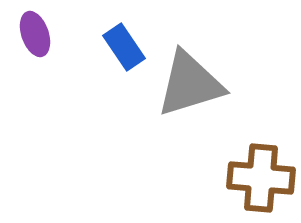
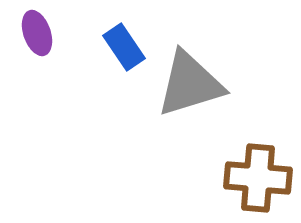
purple ellipse: moved 2 px right, 1 px up
brown cross: moved 3 px left
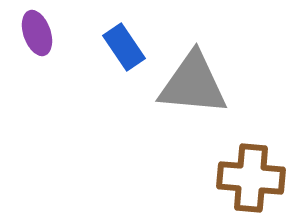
gray triangle: moved 3 px right; rotated 22 degrees clockwise
brown cross: moved 7 px left
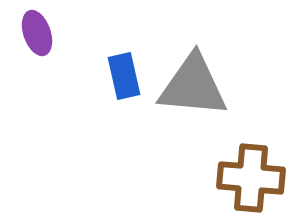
blue rectangle: moved 29 px down; rotated 21 degrees clockwise
gray triangle: moved 2 px down
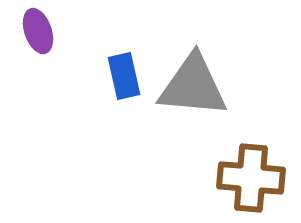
purple ellipse: moved 1 px right, 2 px up
